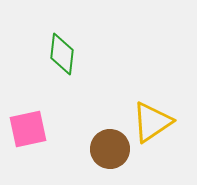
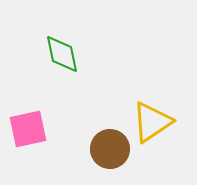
green diamond: rotated 18 degrees counterclockwise
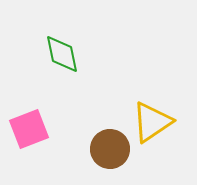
pink square: moved 1 px right; rotated 9 degrees counterclockwise
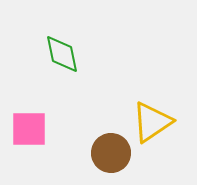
pink square: rotated 21 degrees clockwise
brown circle: moved 1 px right, 4 px down
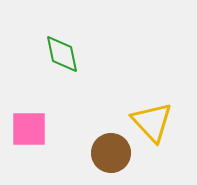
yellow triangle: rotated 39 degrees counterclockwise
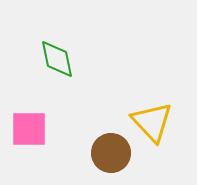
green diamond: moved 5 px left, 5 px down
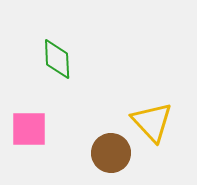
green diamond: rotated 9 degrees clockwise
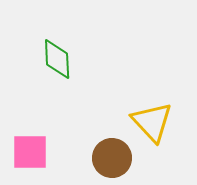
pink square: moved 1 px right, 23 px down
brown circle: moved 1 px right, 5 px down
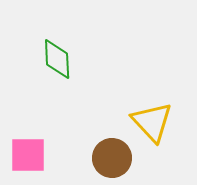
pink square: moved 2 px left, 3 px down
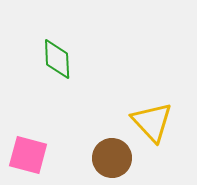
pink square: rotated 15 degrees clockwise
